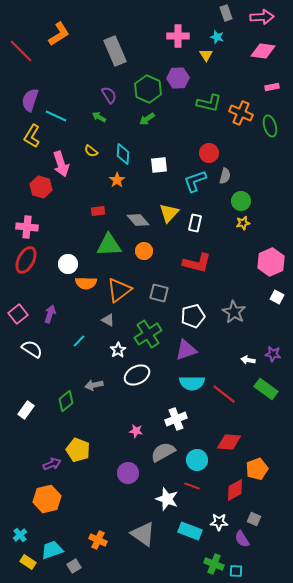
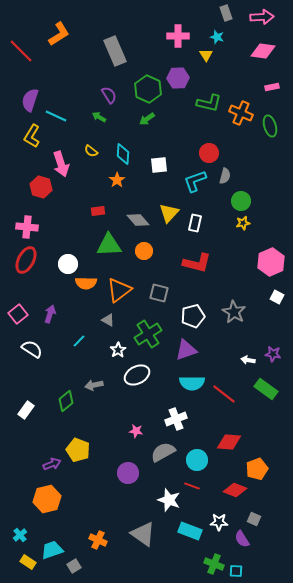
red diamond at (235, 490): rotated 50 degrees clockwise
white star at (167, 499): moved 2 px right, 1 px down
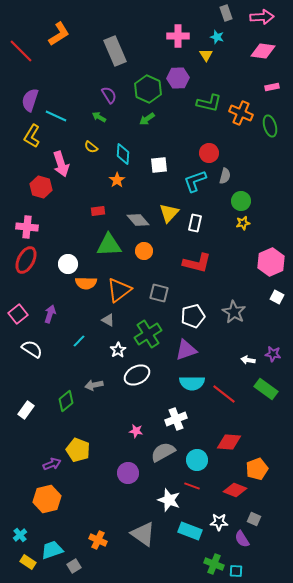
yellow semicircle at (91, 151): moved 4 px up
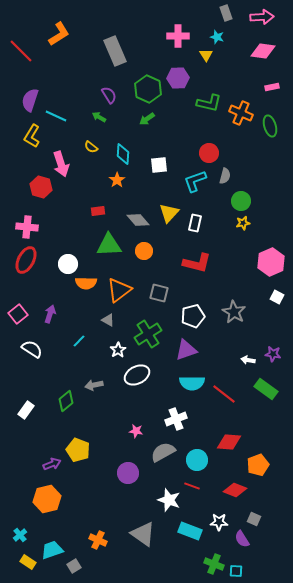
orange pentagon at (257, 469): moved 1 px right, 4 px up
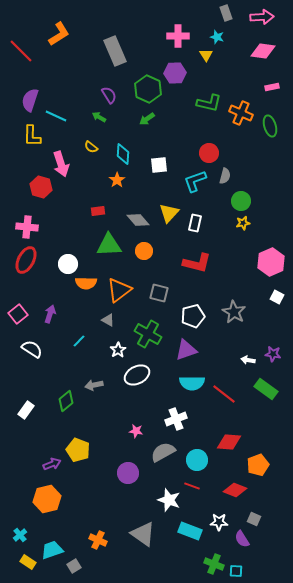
purple hexagon at (178, 78): moved 3 px left, 5 px up
yellow L-shape at (32, 136): rotated 30 degrees counterclockwise
green cross at (148, 334): rotated 28 degrees counterclockwise
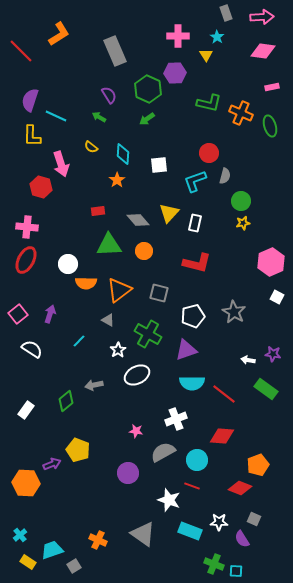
cyan star at (217, 37): rotated 16 degrees clockwise
red diamond at (229, 442): moved 7 px left, 6 px up
red diamond at (235, 490): moved 5 px right, 2 px up
orange hexagon at (47, 499): moved 21 px left, 16 px up; rotated 16 degrees clockwise
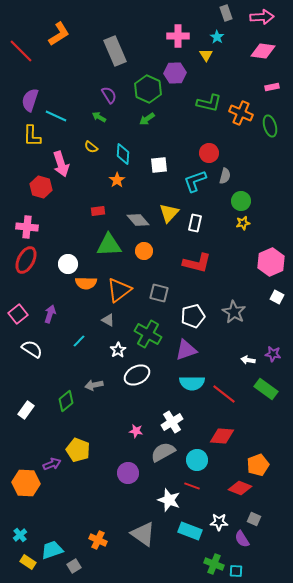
white cross at (176, 419): moved 4 px left, 3 px down; rotated 10 degrees counterclockwise
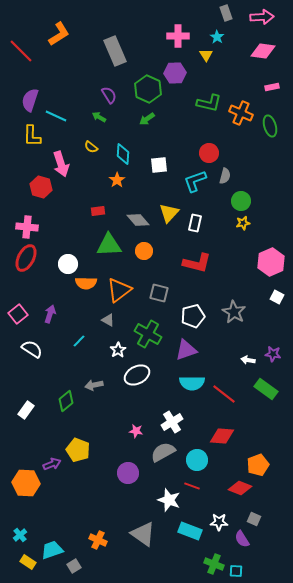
red ellipse at (26, 260): moved 2 px up
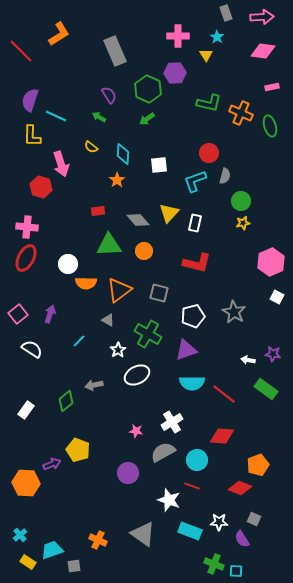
gray square at (74, 566): rotated 24 degrees clockwise
